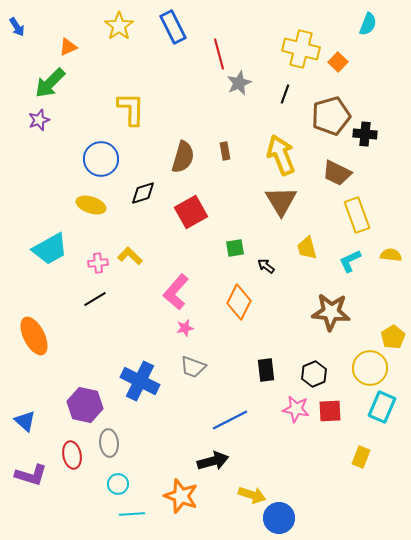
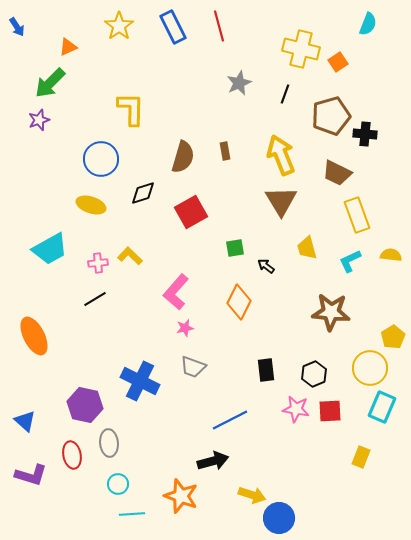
red line at (219, 54): moved 28 px up
orange square at (338, 62): rotated 12 degrees clockwise
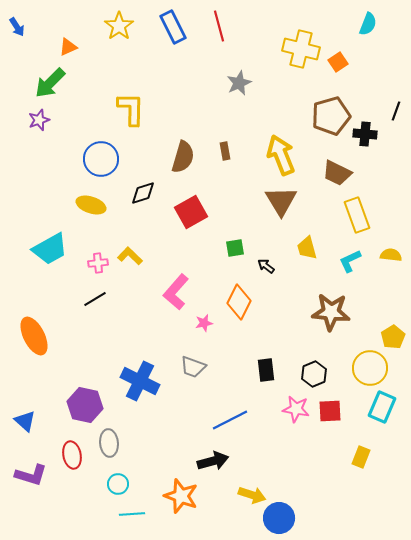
black line at (285, 94): moved 111 px right, 17 px down
pink star at (185, 328): moved 19 px right, 5 px up
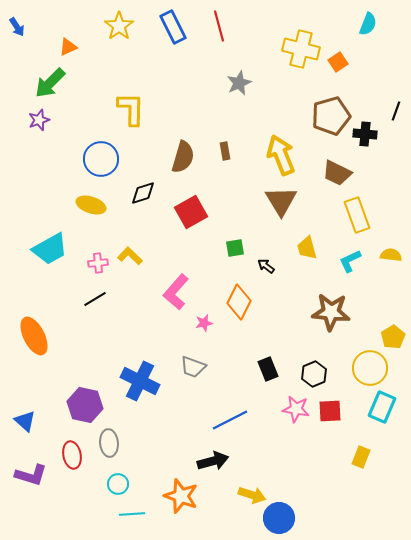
black rectangle at (266, 370): moved 2 px right, 1 px up; rotated 15 degrees counterclockwise
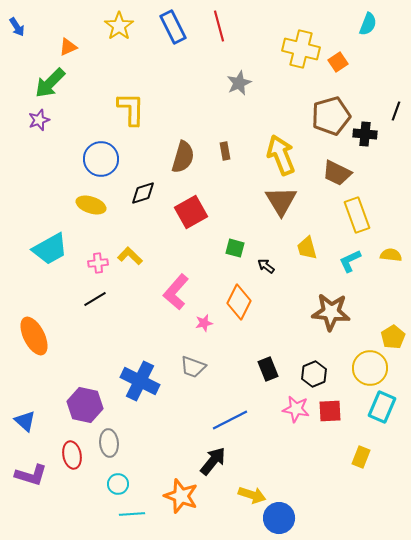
green square at (235, 248): rotated 24 degrees clockwise
black arrow at (213, 461): rotated 36 degrees counterclockwise
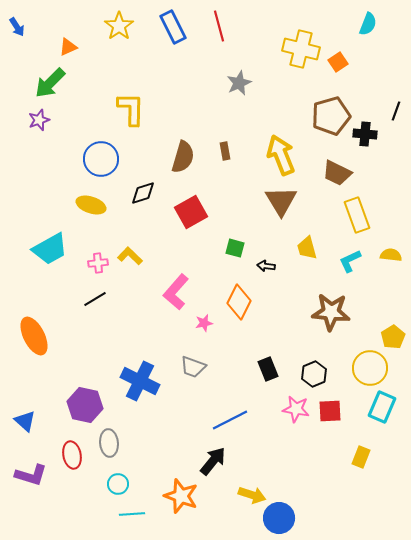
black arrow at (266, 266): rotated 30 degrees counterclockwise
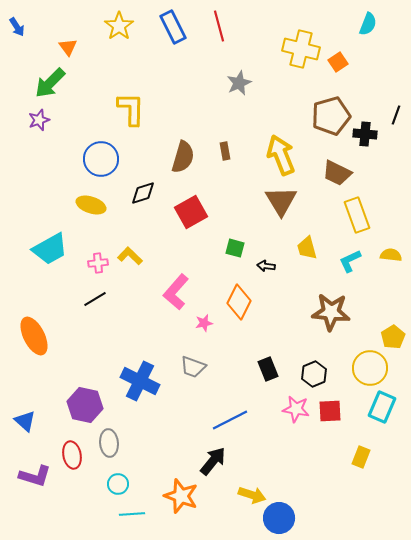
orange triangle at (68, 47): rotated 42 degrees counterclockwise
black line at (396, 111): moved 4 px down
purple L-shape at (31, 475): moved 4 px right, 1 px down
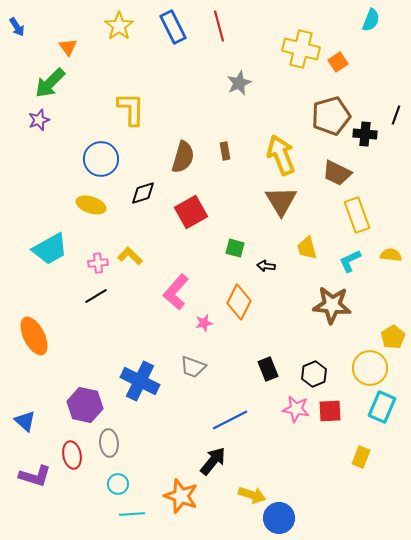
cyan semicircle at (368, 24): moved 3 px right, 4 px up
black line at (95, 299): moved 1 px right, 3 px up
brown star at (331, 312): moved 1 px right, 7 px up
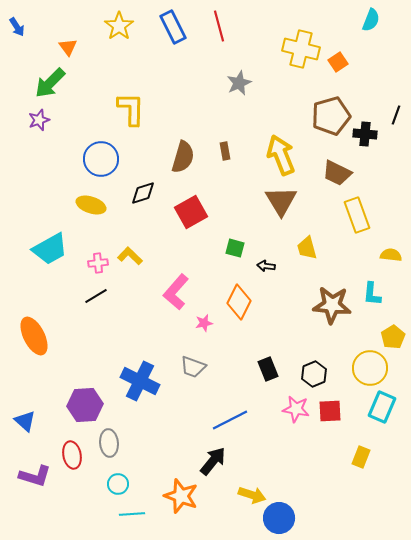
cyan L-shape at (350, 261): moved 22 px right, 33 px down; rotated 60 degrees counterclockwise
purple hexagon at (85, 405): rotated 16 degrees counterclockwise
